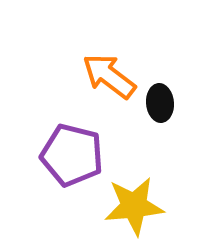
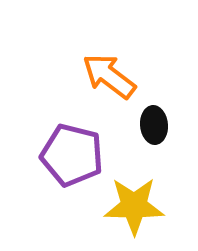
black ellipse: moved 6 px left, 22 px down
yellow star: rotated 6 degrees clockwise
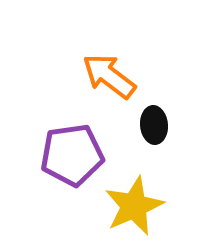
purple pentagon: rotated 22 degrees counterclockwise
yellow star: rotated 24 degrees counterclockwise
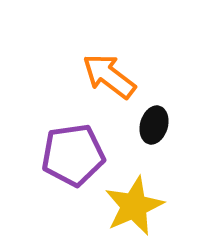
black ellipse: rotated 21 degrees clockwise
purple pentagon: moved 1 px right
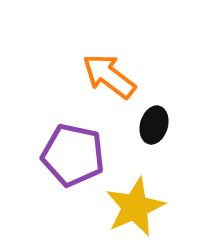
purple pentagon: rotated 20 degrees clockwise
yellow star: moved 1 px right, 1 px down
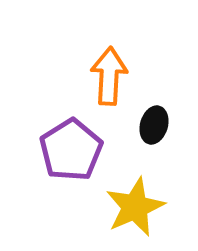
orange arrow: rotated 56 degrees clockwise
purple pentagon: moved 2 px left, 5 px up; rotated 28 degrees clockwise
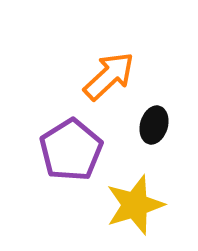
orange arrow: rotated 44 degrees clockwise
yellow star: moved 2 px up; rotated 6 degrees clockwise
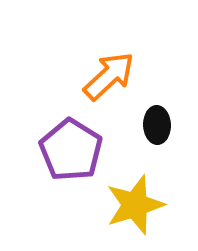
black ellipse: moved 3 px right; rotated 18 degrees counterclockwise
purple pentagon: rotated 8 degrees counterclockwise
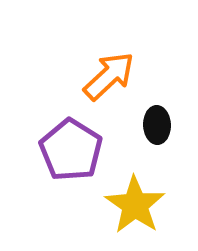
yellow star: rotated 20 degrees counterclockwise
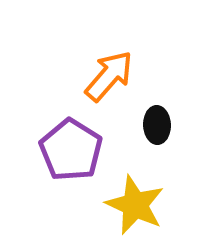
orange arrow: rotated 6 degrees counterclockwise
yellow star: rotated 10 degrees counterclockwise
